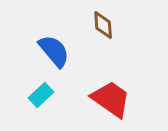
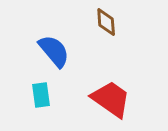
brown diamond: moved 3 px right, 3 px up
cyan rectangle: rotated 55 degrees counterclockwise
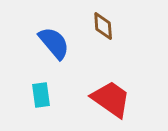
brown diamond: moved 3 px left, 4 px down
blue semicircle: moved 8 px up
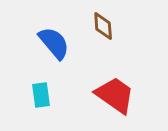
red trapezoid: moved 4 px right, 4 px up
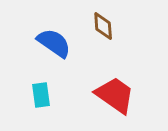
blue semicircle: rotated 15 degrees counterclockwise
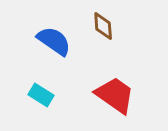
blue semicircle: moved 2 px up
cyan rectangle: rotated 50 degrees counterclockwise
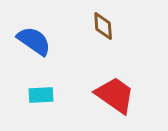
blue semicircle: moved 20 px left
cyan rectangle: rotated 35 degrees counterclockwise
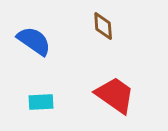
cyan rectangle: moved 7 px down
